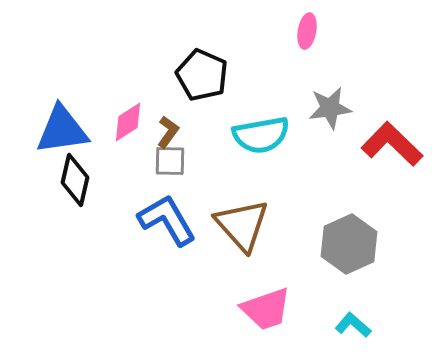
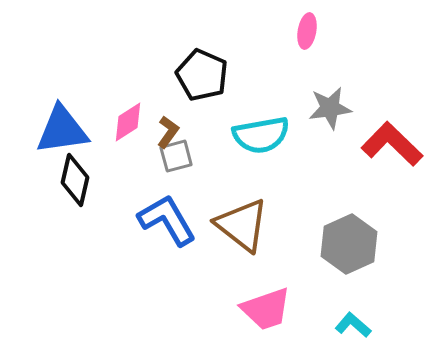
gray square: moved 6 px right, 5 px up; rotated 16 degrees counterclockwise
brown triangle: rotated 10 degrees counterclockwise
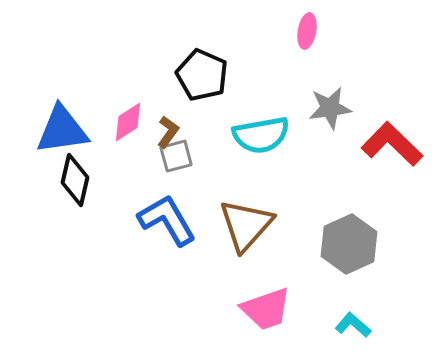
brown triangle: moved 4 px right; rotated 34 degrees clockwise
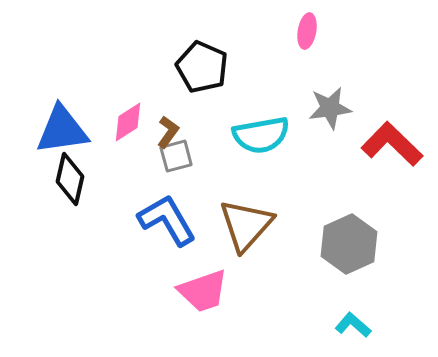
black pentagon: moved 8 px up
black diamond: moved 5 px left, 1 px up
pink trapezoid: moved 63 px left, 18 px up
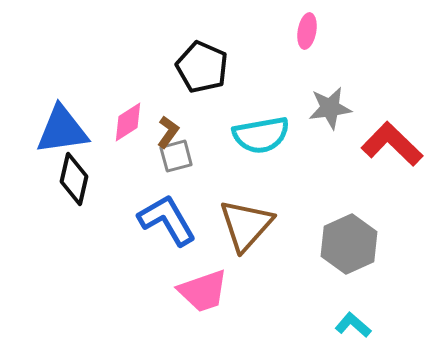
black diamond: moved 4 px right
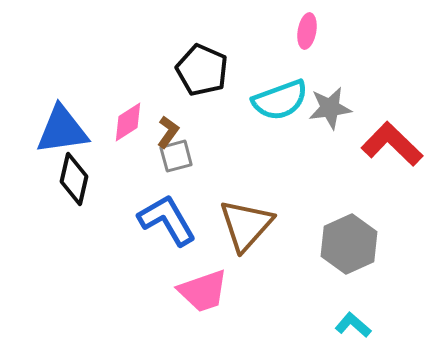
black pentagon: moved 3 px down
cyan semicircle: moved 19 px right, 35 px up; rotated 10 degrees counterclockwise
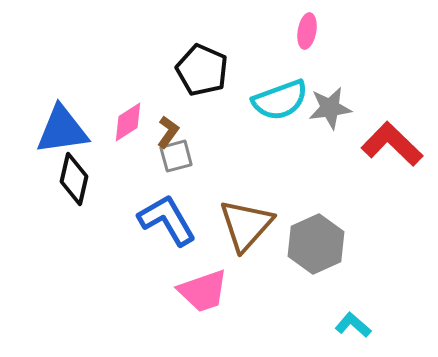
gray hexagon: moved 33 px left
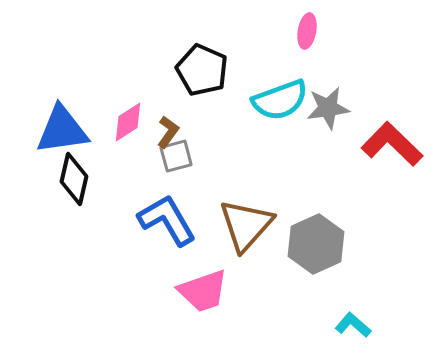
gray star: moved 2 px left
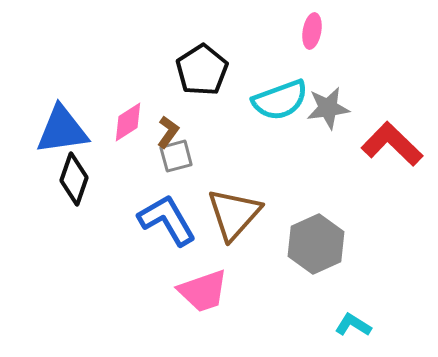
pink ellipse: moved 5 px right
black pentagon: rotated 15 degrees clockwise
black diamond: rotated 6 degrees clockwise
brown triangle: moved 12 px left, 11 px up
cyan L-shape: rotated 9 degrees counterclockwise
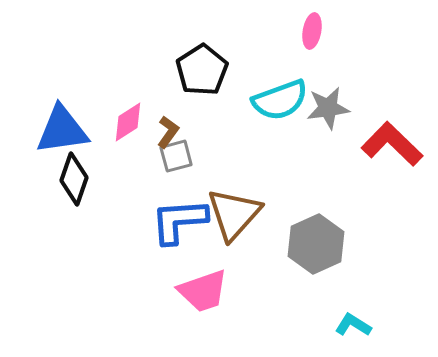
blue L-shape: moved 12 px right, 1 px down; rotated 64 degrees counterclockwise
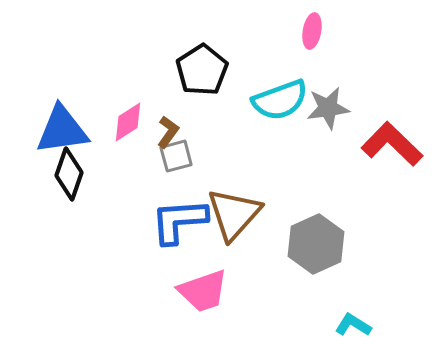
black diamond: moved 5 px left, 5 px up
